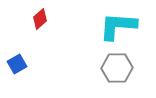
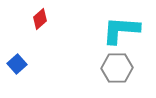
cyan L-shape: moved 3 px right, 4 px down
blue square: rotated 12 degrees counterclockwise
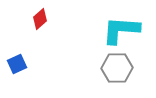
blue square: rotated 18 degrees clockwise
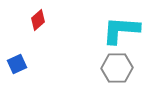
red diamond: moved 2 px left, 1 px down
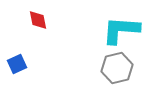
red diamond: rotated 60 degrees counterclockwise
gray hexagon: rotated 12 degrees counterclockwise
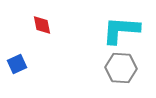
red diamond: moved 4 px right, 5 px down
gray hexagon: moved 4 px right; rotated 16 degrees clockwise
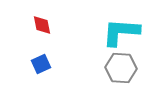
cyan L-shape: moved 2 px down
blue square: moved 24 px right
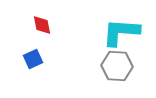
blue square: moved 8 px left, 5 px up
gray hexagon: moved 4 px left, 2 px up
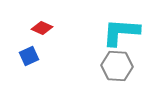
red diamond: moved 3 px down; rotated 55 degrees counterclockwise
blue square: moved 4 px left, 3 px up
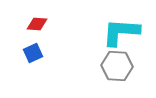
red diamond: moved 5 px left, 4 px up; rotated 20 degrees counterclockwise
blue square: moved 4 px right, 3 px up
